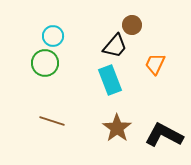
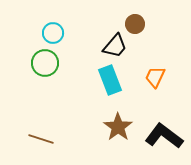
brown circle: moved 3 px right, 1 px up
cyan circle: moved 3 px up
orange trapezoid: moved 13 px down
brown line: moved 11 px left, 18 px down
brown star: moved 1 px right, 1 px up
black L-shape: moved 1 px down; rotated 9 degrees clockwise
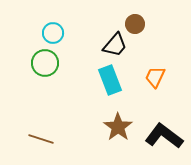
black trapezoid: moved 1 px up
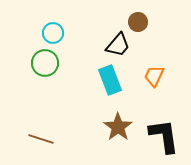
brown circle: moved 3 px right, 2 px up
black trapezoid: moved 3 px right
orange trapezoid: moved 1 px left, 1 px up
black L-shape: rotated 45 degrees clockwise
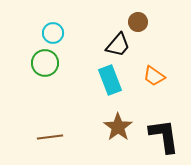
orange trapezoid: rotated 80 degrees counterclockwise
brown line: moved 9 px right, 2 px up; rotated 25 degrees counterclockwise
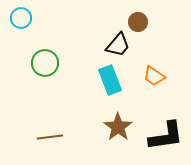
cyan circle: moved 32 px left, 15 px up
black L-shape: moved 2 px right; rotated 90 degrees clockwise
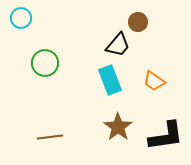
orange trapezoid: moved 5 px down
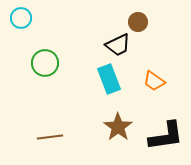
black trapezoid: rotated 24 degrees clockwise
cyan rectangle: moved 1 px left, 1 px up
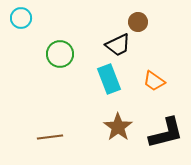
green circle: moved 15 px right, 9 px up
black L-shape: moved 3 px up; rotated 6 degrees counterclockwise
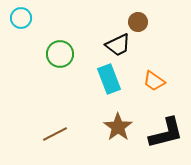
brown line: moved 5 px right, 3 px up; rotated 20 degrees counterclockwise
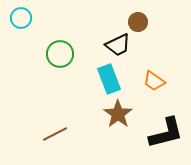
brown star: moved 13 px up
